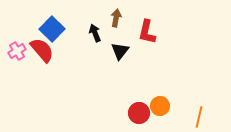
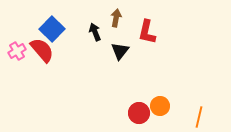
black arrow: moved 1 px up
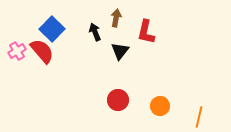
red L-shape: moved 1 px left
red semicircle: moved 1 px down
red circle: moved 21 px left, 13 px up
